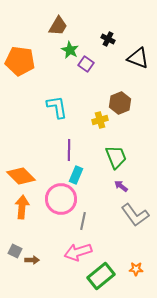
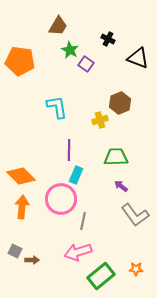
green trapezoid: rotated 70 degrees counterclockwise
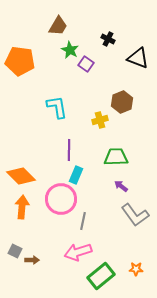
brown hexagon: moved 2 px right, 1 px up
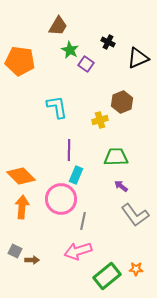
black cross: moved 3 px down
black triangle: rotated 45 degrees counterclockwise
pink arrow: moved 1 px up
green rectangle: moved 6 px right
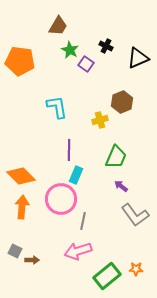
black cross: moved 2 px left, 4 px down
green trapezoid: rotated 115 degrees clockwise
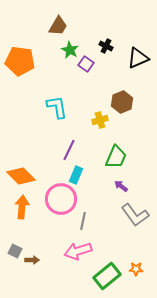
purple line: rotated 25 degrees clockwise
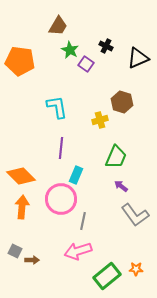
brown hexagon: rotated 20 degrees counterclockwise
purple line: moved 8 px left, 2 px up; rotated 20 degrees counterclockwise
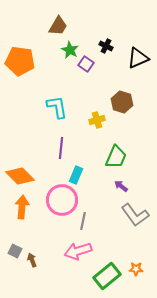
yellow cross: moved 3 px left
orange diamond: moved 1 px left
pink circle: moved 1 px right, 1 px down
brown arrow: rotated 112 degrees counterclockwise
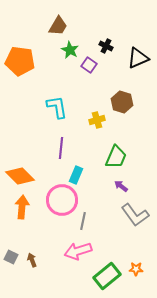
purple square: moved 3 px right, 1 px down
gray square: moved 4 px left, 6 px down
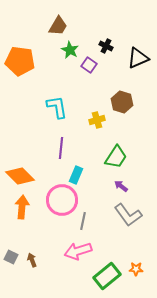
green trapezoid: rotated 10 degrees clockwise
gray L-shape: moved 7 px left
